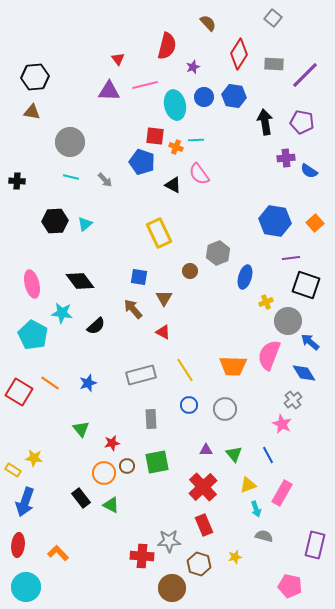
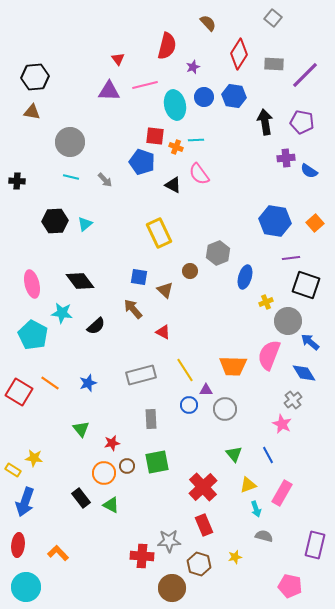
brown triangle at (164, 298): moved 1 px right, 8 px up; rotated 18 degrees counterclockwise
purple triangle at (206, 450): moved 60 px up
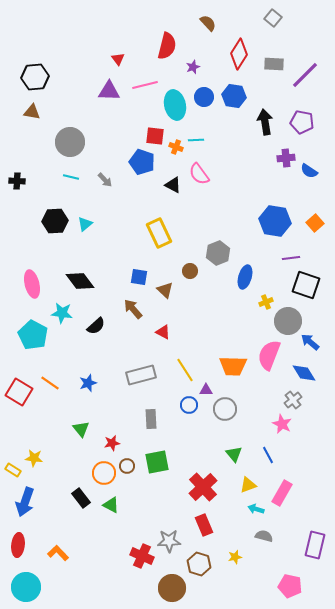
cyan arrow at (256, 509): rotated 126 degrees clockwise
red cross at (142, 556): rotated 20 degrees clockwise
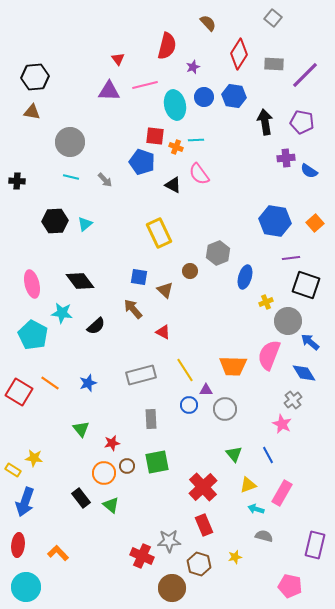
green triangle at (111, 505): rotated 12 degrees clockwise
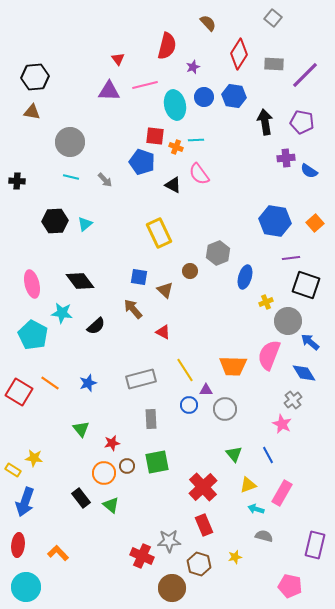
gray rectangle at (141, 375): moved 4 px down
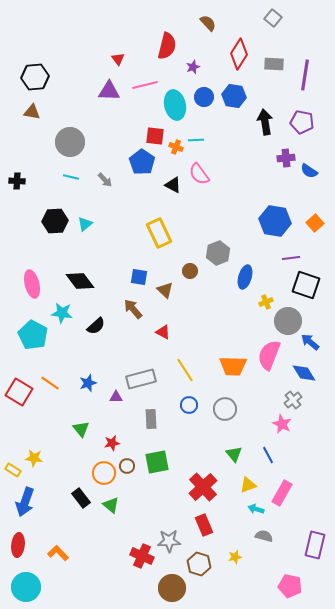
purple line at (305, 75): rotated 36 degrees counterclockwise
blue pentagon at (142, 162): rotated 15 degrees clockwise
purple triangle at (206, 390): moved 90 px left, 7 px down
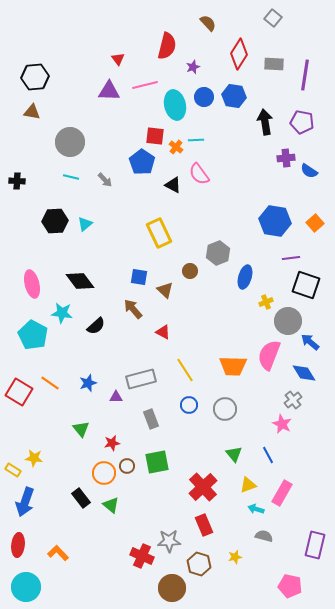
orange cross at (176, 147): rotated 16 degrees clockwise
gray rectangle at (151, 419): rotated 18 degrees counterclockwise
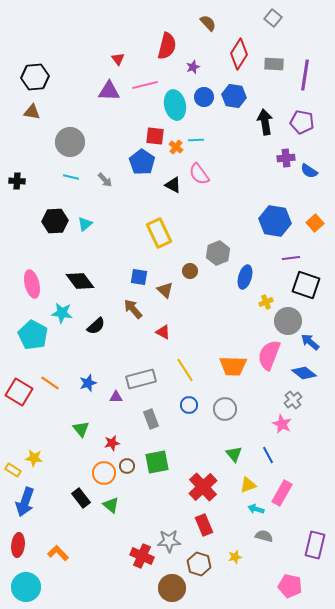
blue diamond at (304, 373): rotated 20 degrees counterclockwise
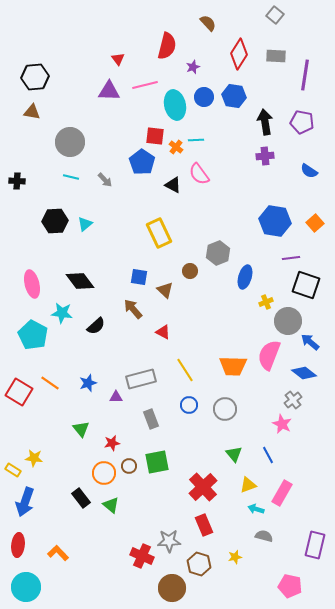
gray square at (273, 18): moved 2 px right, 3 px up
gray rectangle at (274, 64): moved 2 px right, 8 px up
purple cross at (286, 158): moved 21 px left, 2 px up
brown circle at (127, 466): moved 2 px right
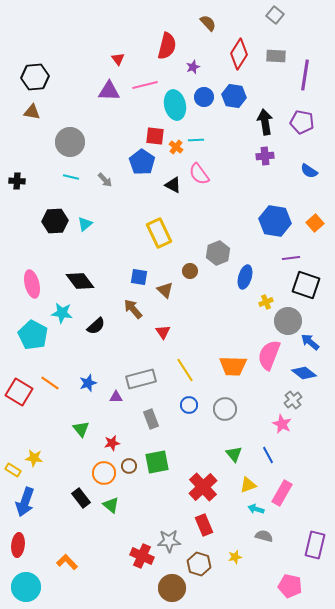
red triangle at (163, 332): rotated 28 degrees clockwise
orange L-shape at (58, 553): moved 9 px right, 9 px down
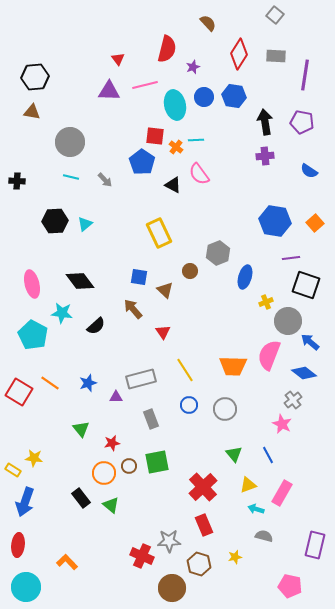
red semicircle at (167, 46): moved 3 px down
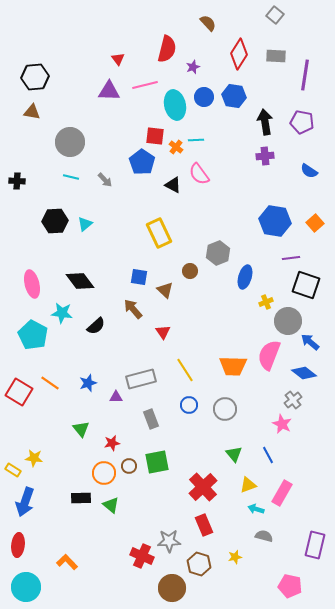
black rectangle at (81, 498): rotated 54 degrees counterclockwise
